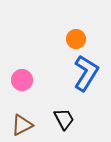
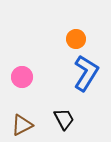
pink circle: moved 3 px up
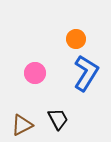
pink circle: moved 13 px right, 4 px up
black trapezoid: moved 6 px left
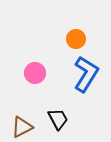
blue L-shape: moved 1 px down
brown triangle: moved 2 px down
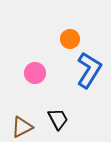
orange circle: moved 6 px left
blue L-shape: moved 3 px right, 4 px up
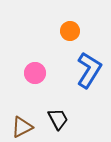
orange circle: moved 8 px up
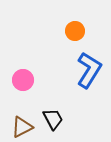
orange circle: moved 5 px right
pink circle: moved 12 px left, 7 px down
black trapezoid: moved 5 px left
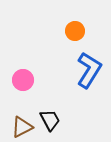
black trapezoid: moved 3 px left, 1 px down
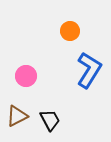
orange circle: moved 5 px left
pink circle: moved 3 px right, 4 px up
brown triangle: moved 5 px left, 11 px up
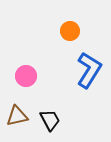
brown triangle: rotated 15 degrees clockwise
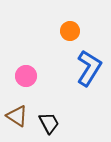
blue L-shape: moved 2 px up
brown triangle: rotated 45 degrees clockwise
black trapezoid: moved 1 px left, 3 px down
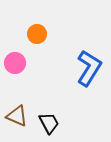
orange circle: moved 33 px left, 3 px down
pink circle: moved 11 px left, 13 px up
brown triangle: rotated 10 degrees counterclockwise
